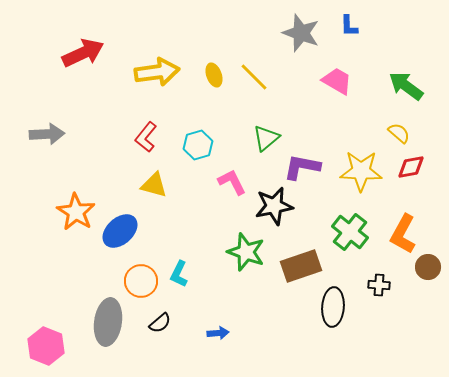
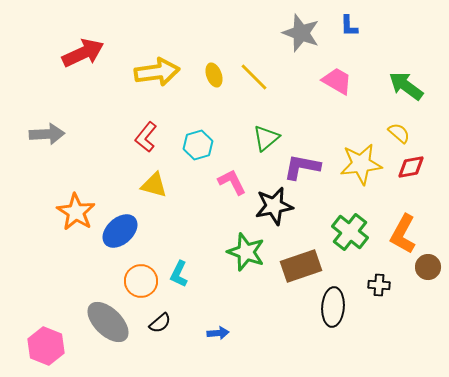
yellow star: moved 7 px up; rotated 9 degrees counterclockwise
gray ellipse: rotated 54 degrees counterclockwise
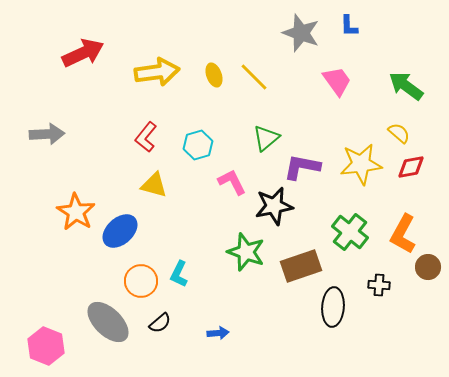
pink trapezoid: rotated 24 degrees clockwise
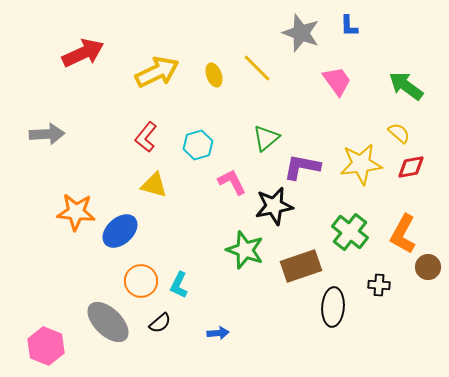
yellow arrow: rotated 18 degrees counterclockwise
yellow line: moved 3 px right, 9 px up
orange star: rotated 27 degrees counterclockwise
green star: moved 1 px left, 2 px up
cyan L-shape: moved 11 px down
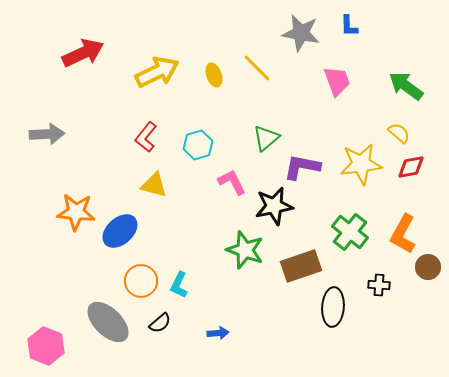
gray star: rotated 9 degrees counterclockwise
pink trapezoid: rotated 16 degrees clockwise
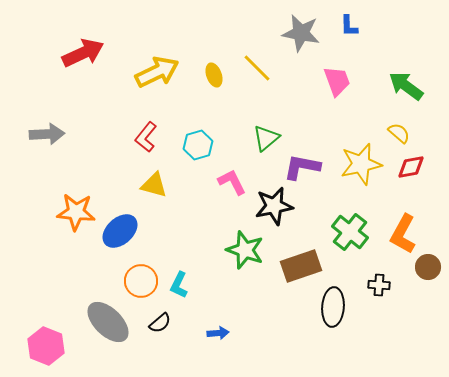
yellow star: rotated 6 degrees counterclockwise
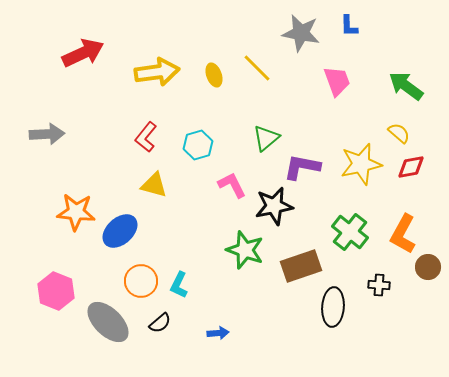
yellow arrow: rotated 18 degrees clockwise
pink L-shape: moved 3 px down
pink hexagon: moved 10 px right, 55 px up
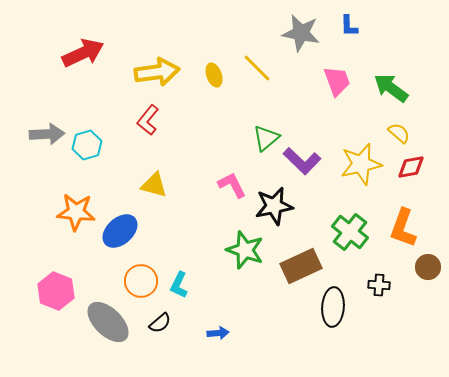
green arrow: moved 15 px left, 2 px down
red L-shape: moved 2 px right, 17 px up
cyan hexagon: moved 111 px left
purple L-shape: moved 6 px up; rotated 147 degrees counterclockwise
orange L-shape: moved 6 px up; rotated 9 degrees counterclockwise
brown rectangle: rotated 6 degrees counterclockwise
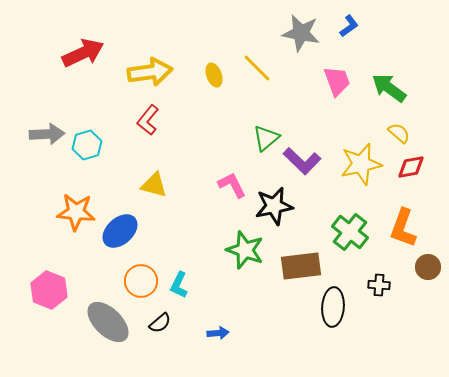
blue L-shape: rotated 125 degrees counterclockwise
yellow arrow: moved 7 px left
green arrow: moved 2 px left
brown rectangle: rotated 18 degrees clockwise
pink hexagon: moved 7 px left, 1 px up
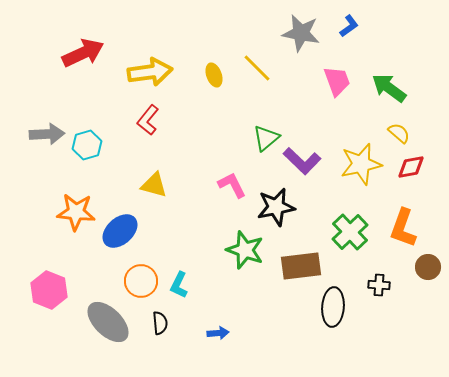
black star: moved 2 px right, 1 px down
green cross: rotated 9 degrees clockwise
black semicircle: rotated 55 degrees counterclockwise
